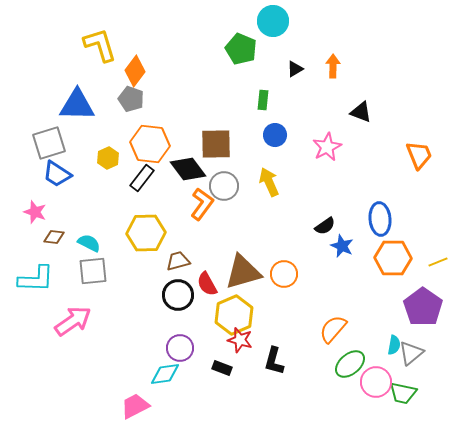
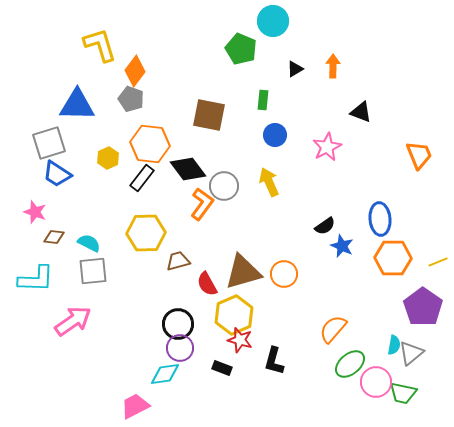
brown square at (216, 144): moved 7 px left, 29 px up; rotated 12 degrees clockwise
black circle at (178, 295): moved 29 px down
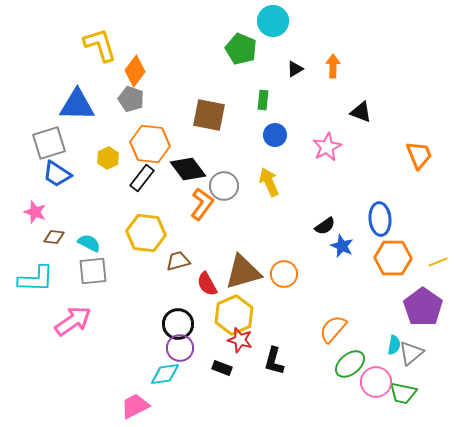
yellow hexagon at (146, 233): rotated 9 degrees clockwise
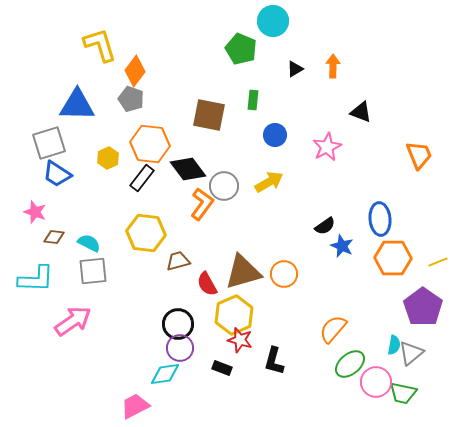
green rectangle at (263, 100): moved 10 px left
yellow arrow at (269, 182): rotated 84 degrees clockwise
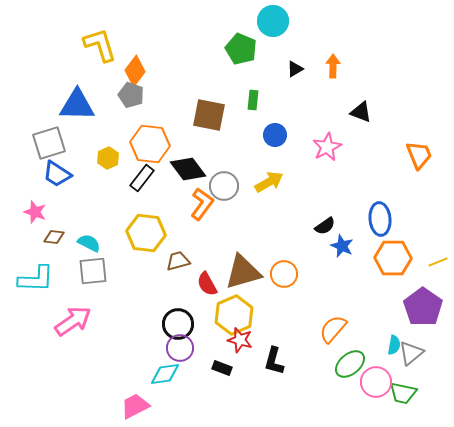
gray pentagon at (131, 99): moved 4 px up
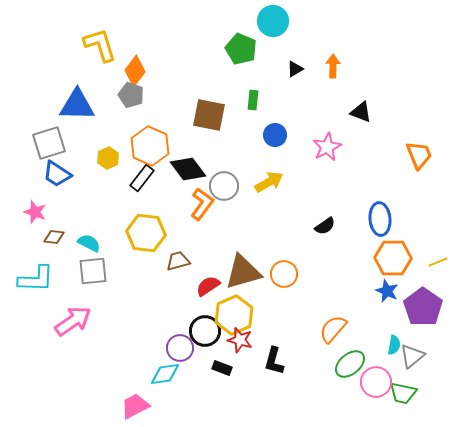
orange hexagon at (150, 144): moved 2 px down; rotated 18 degrees clockwise
blue star at (342, 246): moved 45 px right, 45 px down
red semicircle at (207, 284): moved 1 px right, 2 px down; rotated 85 degrees clockwise
black circle at (178, 324): moved 27 px right, 7 px down
gray triangle at (411, 353): moved 1 px right, 3 px down
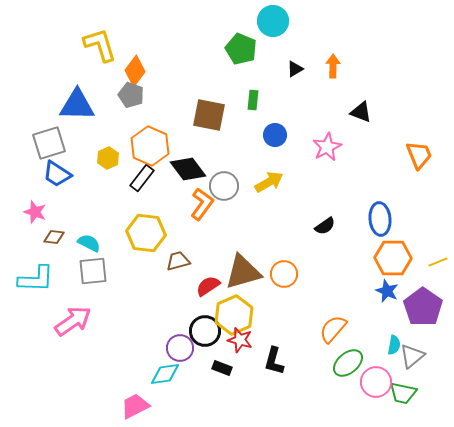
green ellipse at (350, 364): moved 2 px left, 1 px up
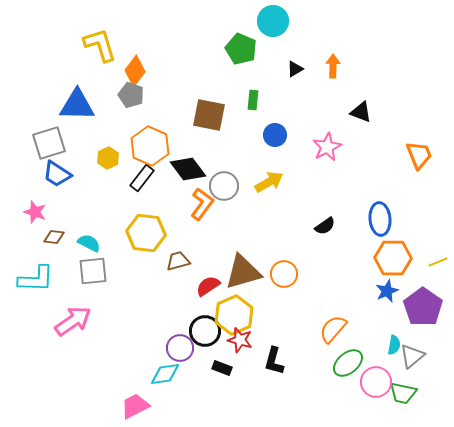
blue star at (387, 291): rotated 25 degrees clockwise
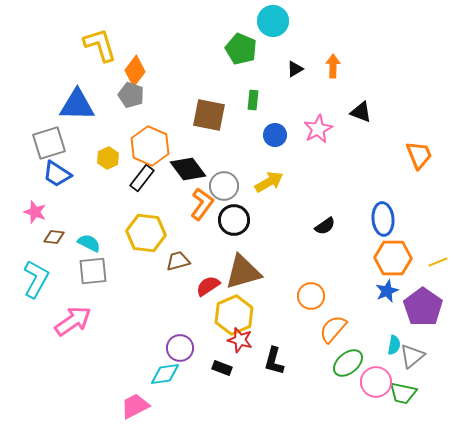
pink star at (327, 147): moved 9 px left, 18 px up
blue ellipse at (380, 219): moved 3 px right
orange circle at (284, 274): moved 27 px right, 22 px down
cyan L-shape at (36, 279): rotated 63 degrees counterclockwise
black circle at (205, 331): moved 29 px right, 111 px up
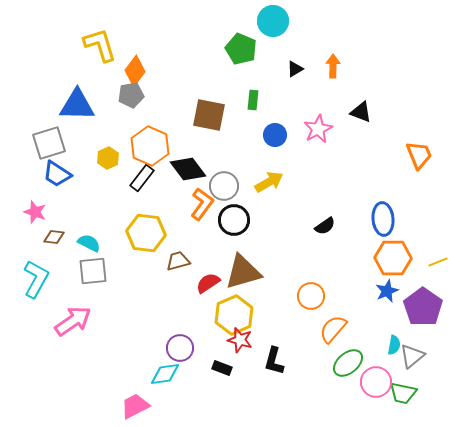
gray pentagon at (131, 95): rotated 30 degrees counterclockwise
red semicircle at (208, 286): moved 3 px up
